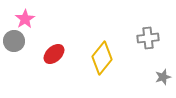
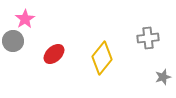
gray circle: moved 1 px left
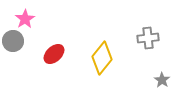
gray star: moved 1 px left, 3 px down; rotated 21 degrees counterclockwise
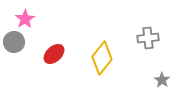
gray circle: moved 1 px right, 1 px down
